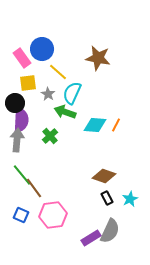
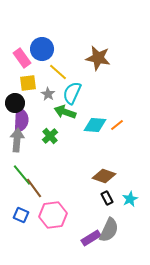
orange line: moved 1 px right; rotated 24 degrees clockwise
gray semicircle: moved 1 px left, 1 px up
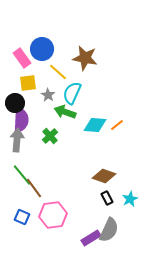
brown star: moved 13 px left
gray star: moved 1 px down
blue square: moved 1 px right, 2 px down
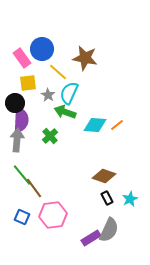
cyan semicircle: moved 3 px left
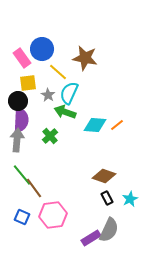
black circle: moved 3 px right, 2 px up
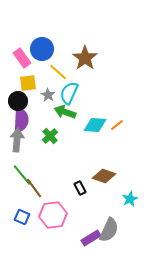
brown star: rotated 25 degrees clockwise
black rectangle: moved 27 px left, 10 px up
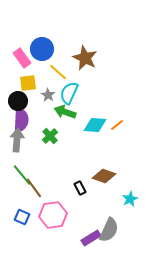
brown star: rotated 10 degrees counterclockwise
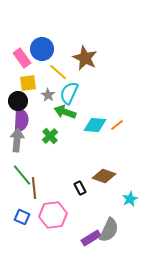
brown line: rotated 30 degrees clockwise
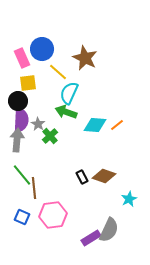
pink rectangle: rotated 12 degrees clockwise
gray star: moved 10 px left, 29 px down
green arrow: moved 1 px right
black rectangle: moved 2 px right, 11 px up
cyan star: moved 1 px left
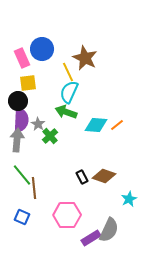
yellow line: moved 10 px right; rotated 24 degrees clockwise
cyan semicircle: moved 1 px up
cyan diamond: moved 1 px right
pink hexagon: moved 14 px right; rotated 8 degrees clockwise
